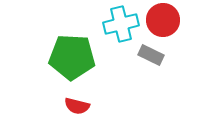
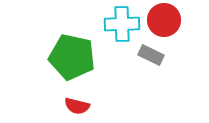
red circle: moved 1 px right
cyan cross: moved 1 px right; rotated 12 degrees clockwise
green pentagon: rotated 9 degrees clockwise
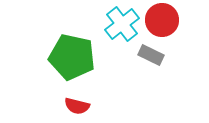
red circle: moved 2 px left
cyan cross: rotated 36 degrees counterclockwise
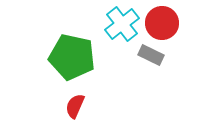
red circle: moved 3 px down
red semicircle: moved 2 px left; rotated 100 degrees clockwise
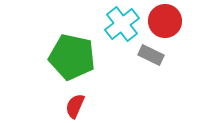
red circle: moved 3 px right, 2 px up
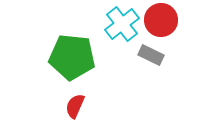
red circle: moved 4 px left, 1 px up
green pentagon: rotated 6 degrees counterclockwise
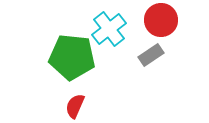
cyan cross: moved 13 px left, 5 px down
gray rectangle: rotated 60 degrees counterclockwise
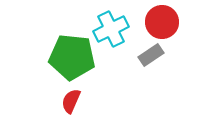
red circle: moved 1 px right, 2 px down
cyan cross: moved 2 px right; rotated 12 degrees clockwise
red semicircle: moved 4 px left, 5 px up
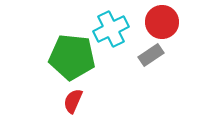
red semicircle: moved 2 px right
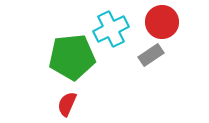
green pentagon: rotated 12 degrees counterclockwise
red semicircle: moved 6 px left, 3 px down
